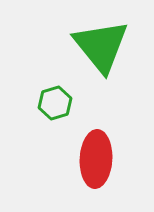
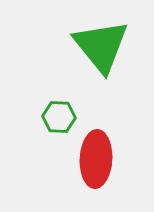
green hexagon: moved 4 px right, 14 px down; rotated 20 degrees clockwise
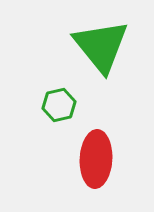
green hexagon: moved 12 px up; rotated 16 degrees counterclockwise
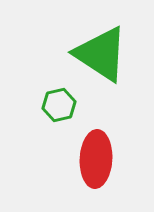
green triangle: moved 8 px down; rotated 18 degrees counterclockwise
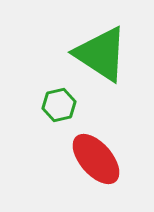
red ellipse: rotated 44 degrees counterclockwise
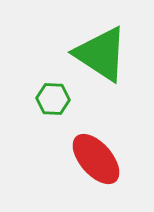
green hexagon: moved 6 px left, 6 px up; rotated 16 degrees clockwise
